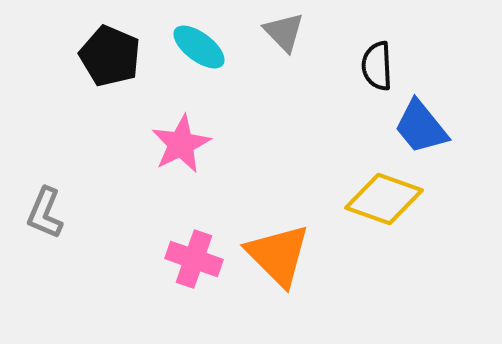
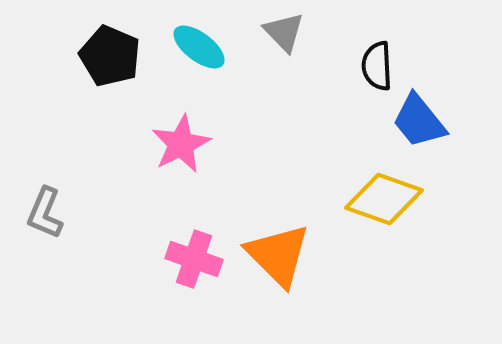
blue trapezoid: moved 2 px left, 6 px up
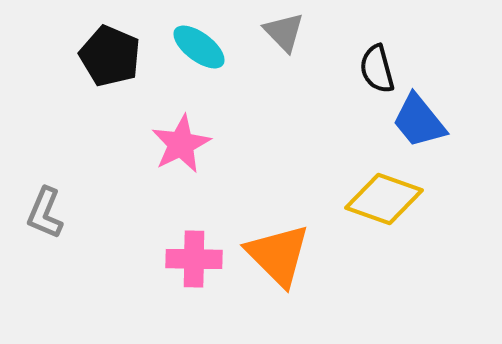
black semicircle: moved 3 px down; rotated 12 degrees counterclockwise
pink cross: rotated 18 degrees counterclockwise
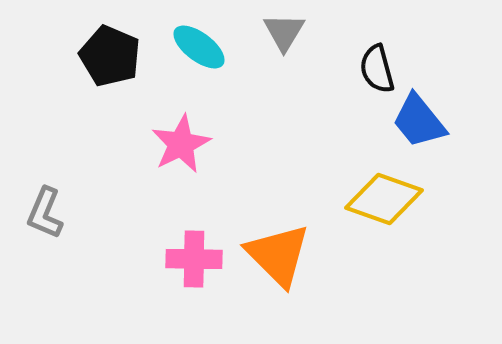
gray triangle: rotated 15 degrees clockwise
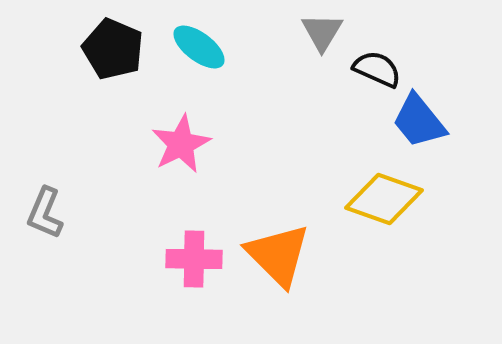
gray triangle: moved 38 px right
black pentagon: moved 3 px right, 7 px up
black semicircle: rotated 129 degrees clockwise
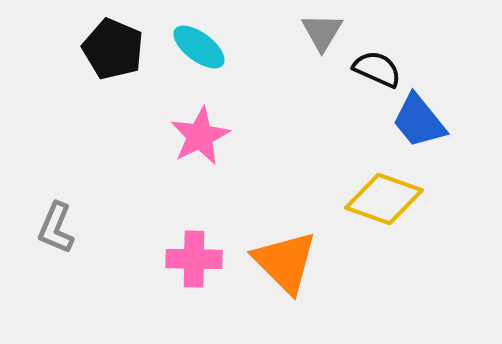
pink star: moved 19 px right, 8 px up
gray L-shape: moved 11 px right, 15 px down
orange triangle: moved 7 px right, 7 px down
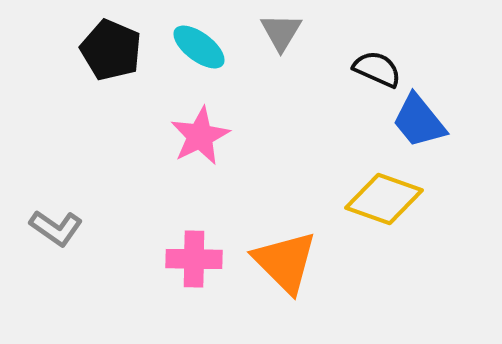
gray triangle: moved 41 px left
black pentagon: moved 2 px left, 1 px down
gray L-shape: rotated 78 degrees counterclockwise
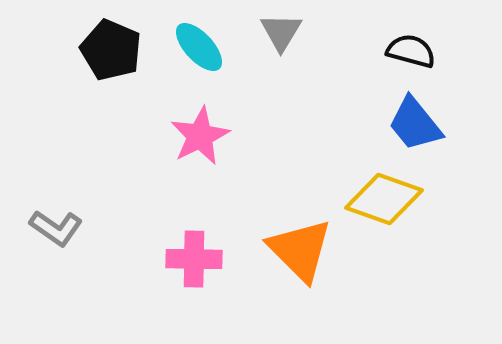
cyan ellipse: rotated 10 degrees clockwise
black semicircle: moved 34 px right, 18 px up; rotated 9 degrees counterclockwise
blue trapezoid: moved 4 px left, 3 px down
orange triangle: moved 15 px right, 12 px up
